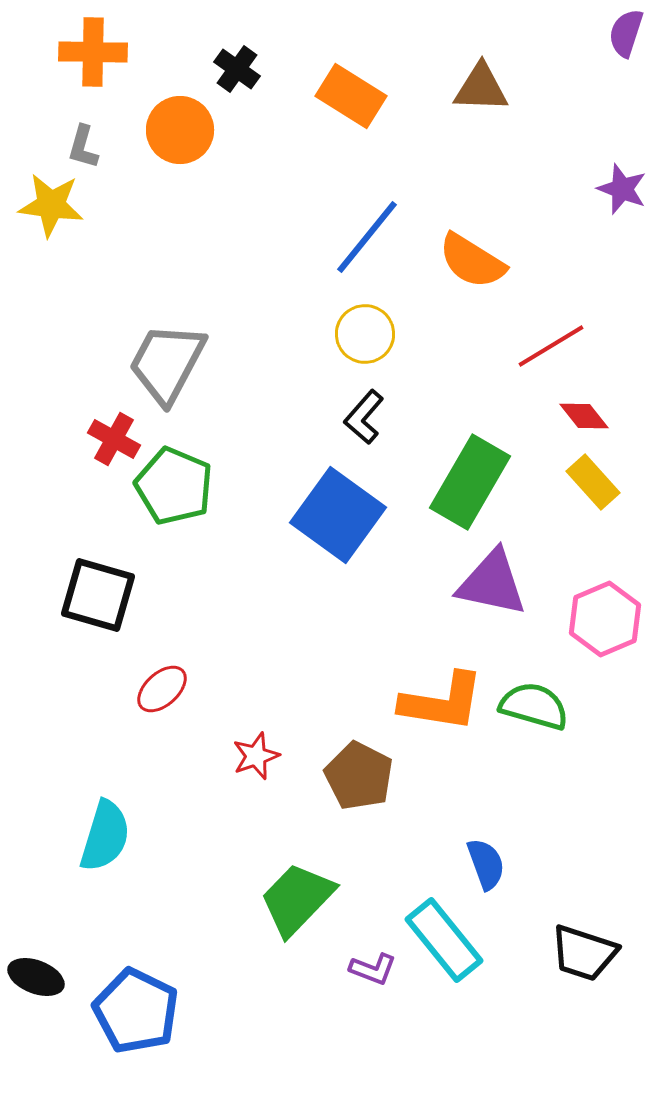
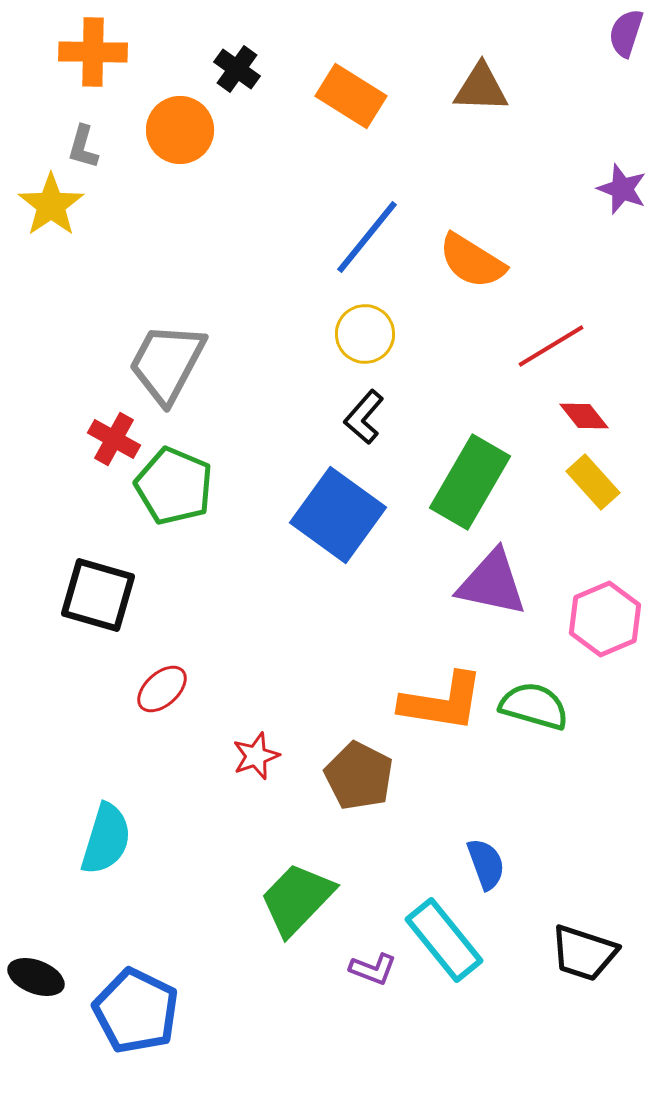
yellow star: rotated 30 degrees clockwise
cyan semicircle: moved 1 px right, 3 px down
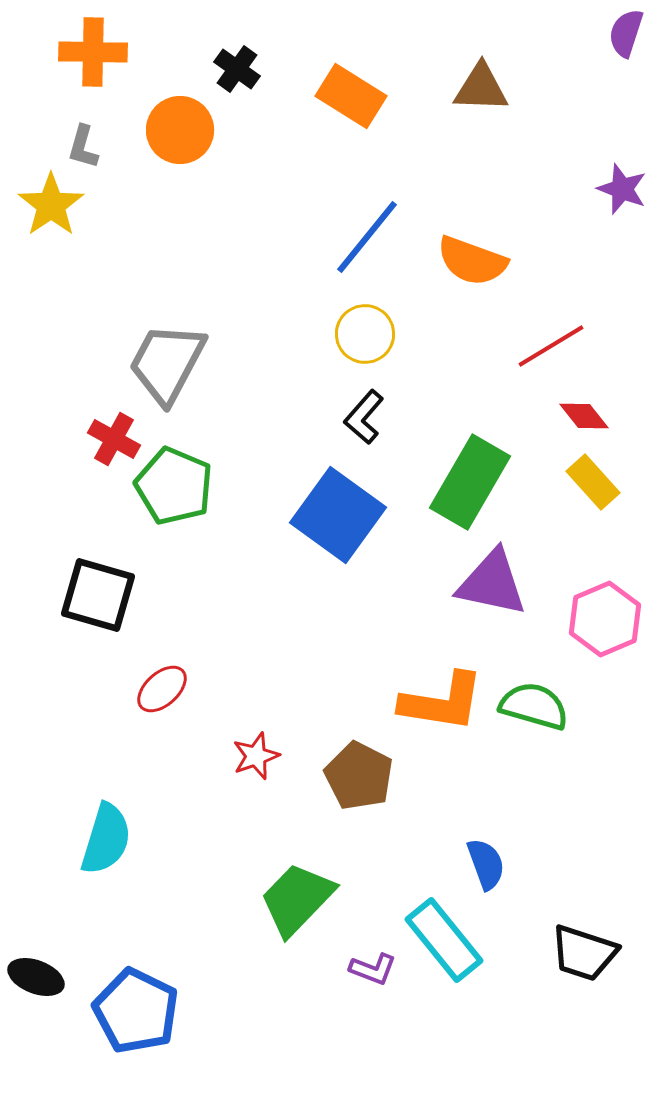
orange semicircle: rotated 12 degrees counterclockwise
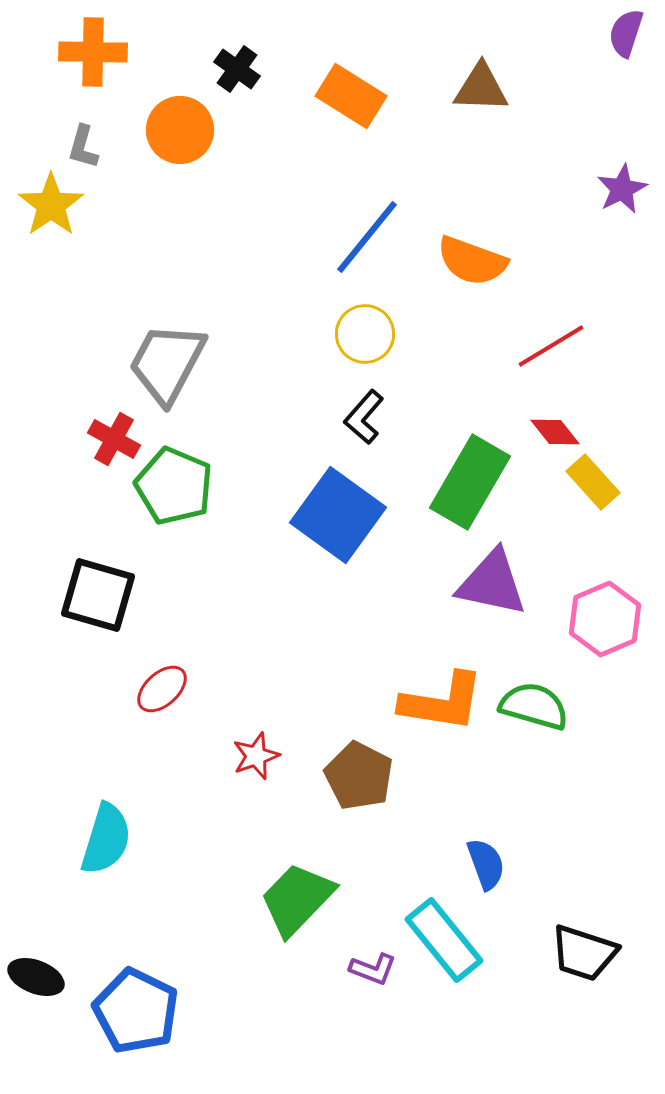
purple star: rotated 24 degrees clockwise
red diamond: moved 29 px left, 16 px down
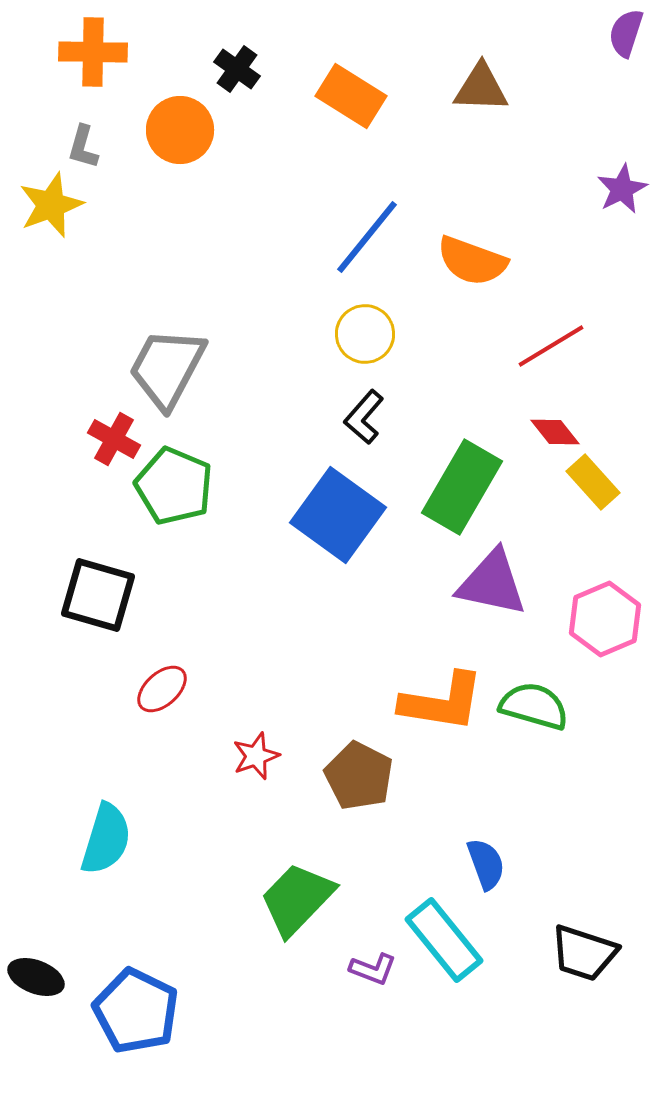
yellow star: rotated 14 degrees clockwise
gray trapezoid: moved 5 px down
green rectangle: moved 8 px left, 5 px down
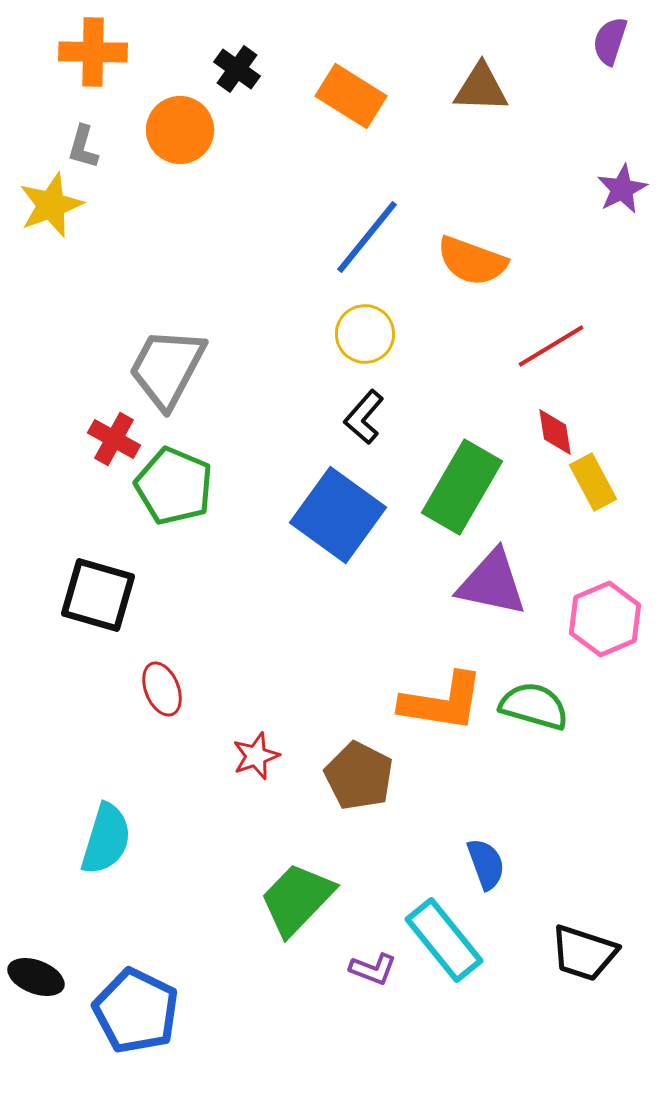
purple semicircle: moved 16 px left, 8 px down
red diamond: rotated 30 degrees clockwise
yellow rectangle: rotated 14 degrees clockwise
red ellipse: rotated 70 degrees counterclockwise
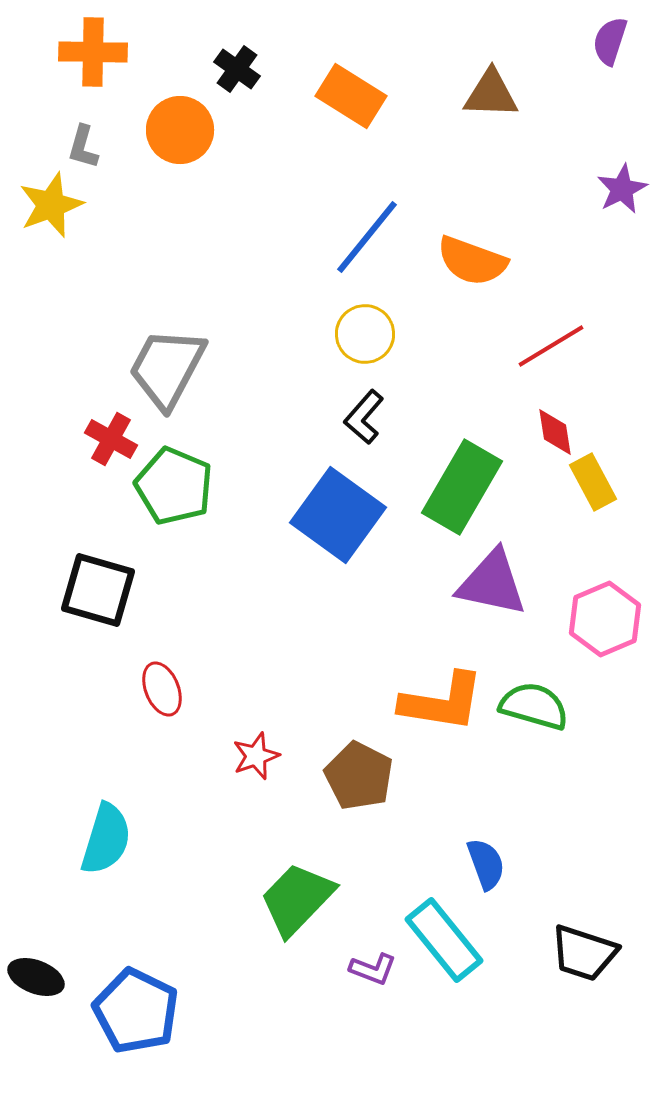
brown triangle: moved 10 px right, 6 px down
red cross: moved 3 px left
black square: moved 5 px up
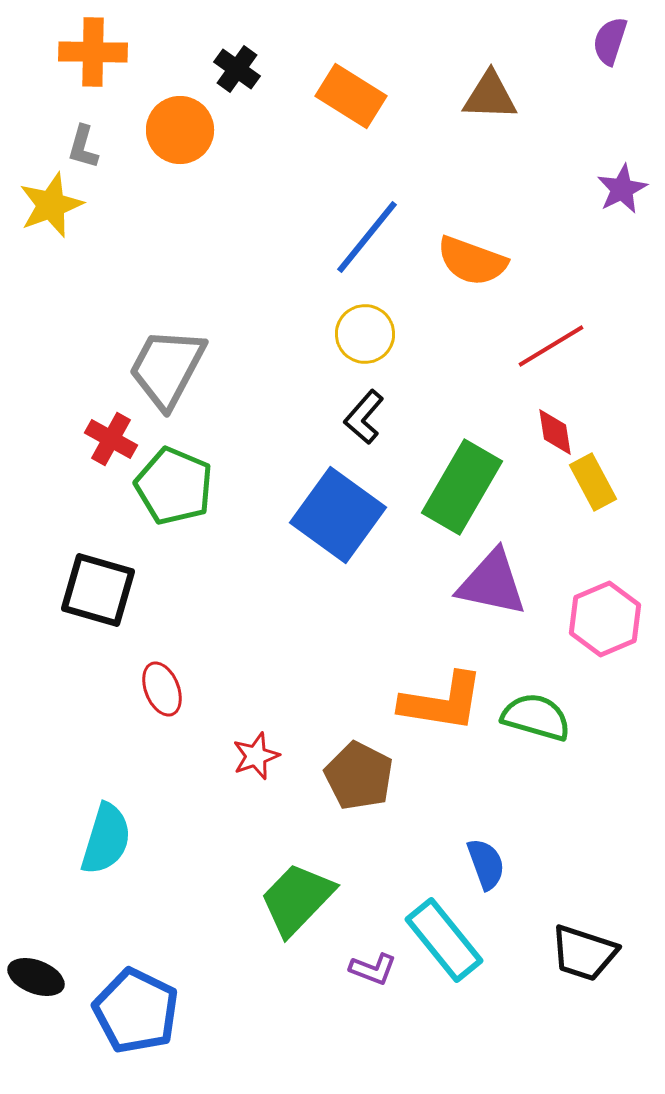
brown triangle: moved 1 px left, 2 px down
green semicircle: moved 2 px right, 11 px down
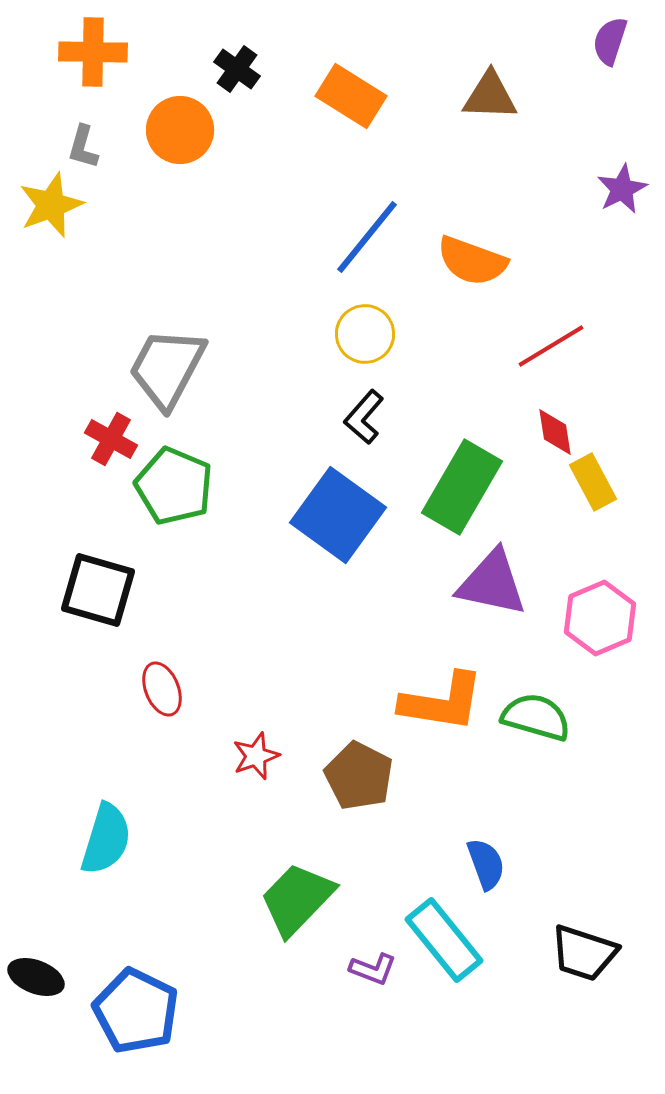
pink hexagon: moved 5 px left, 1 px up
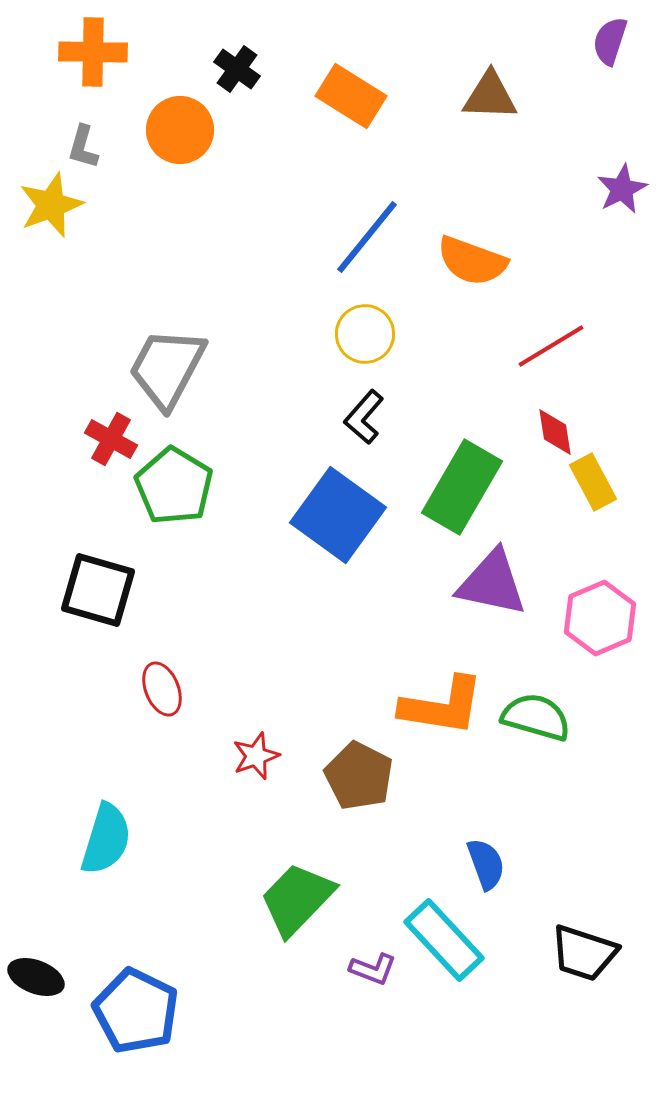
green pentagon: rotated 8 degrees clockwise
orange L-shape: moved 4 px down
cyan rectangle: rotated 4 degrees counterclockwise
